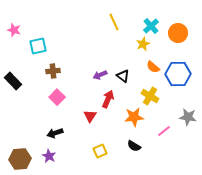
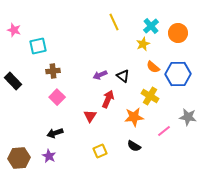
brown hexagon: moved 1 px left, 1 px up
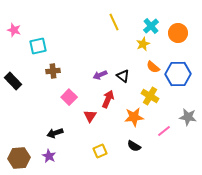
pink square: moved 12 px right
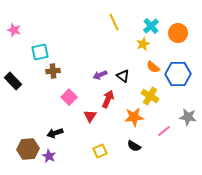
cyan square: moved 2 px right, 6 px down
brown hexagon: moved 9 px right, 9 px up
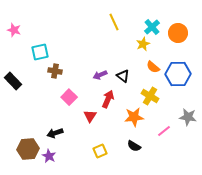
cyan cross: moved 1 px right, 1 px down
brown cross: moved 2 px right; rotated 16 degrees clockwise
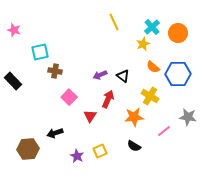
purple star: moved 28 px right
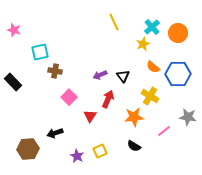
black triangle: rotated 16 degrees clockwise
black rectangle: moved 1 px down
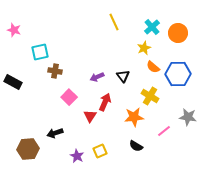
yellow star: moved 1 px right, 4 px down
purple arrow: moved 3 px left, 2 px down
black rectangle: rotated 18 degrees counterclockwise
red arrow: moved 3 px left, 3 px down
black semicircle: moved 2 px right
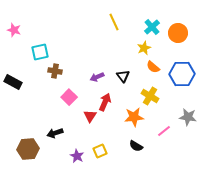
blue hexagon: moved 4 px right
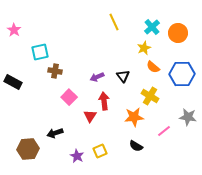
pink star: rotated 16 degrees clockwise
red arrow: moved 1 px left, 1 px up; rotated 30 degrees counterclockwise
